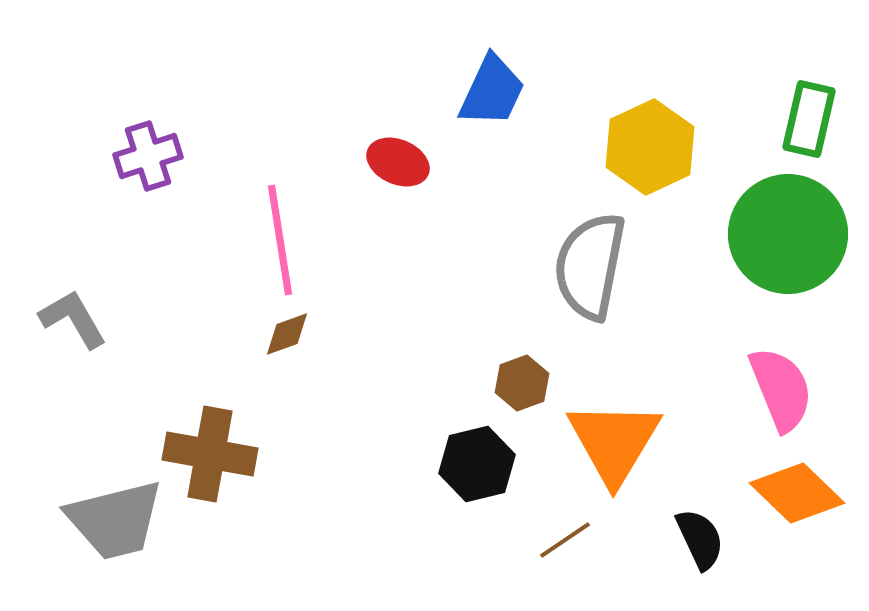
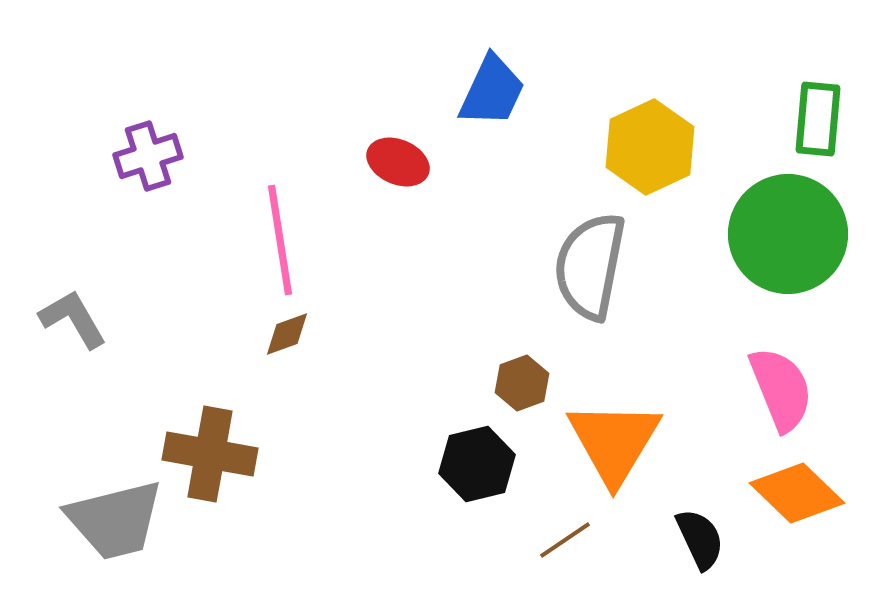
green rectangle: moved 9 px right; rotated 8 degrees counterclockwise
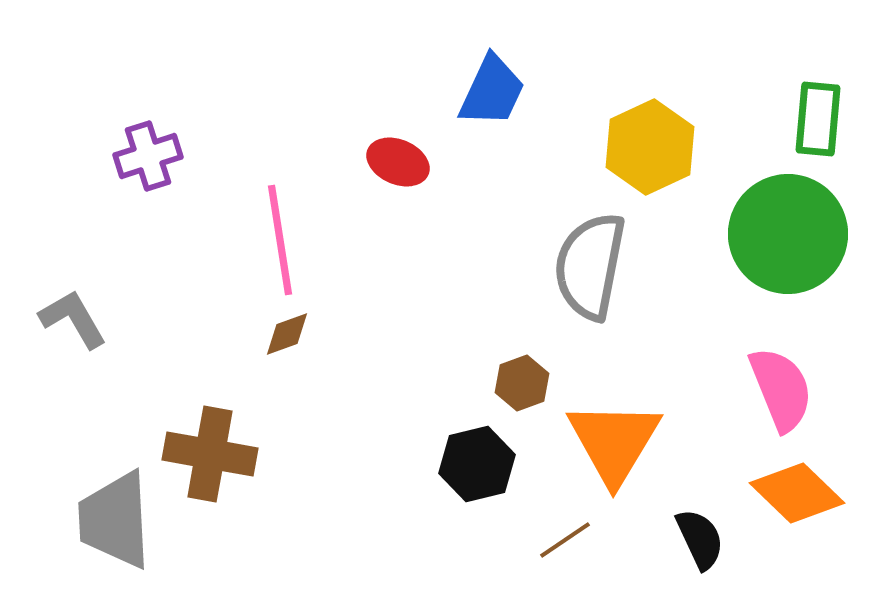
gray trapezoid: rotated 101 degrees clockwise
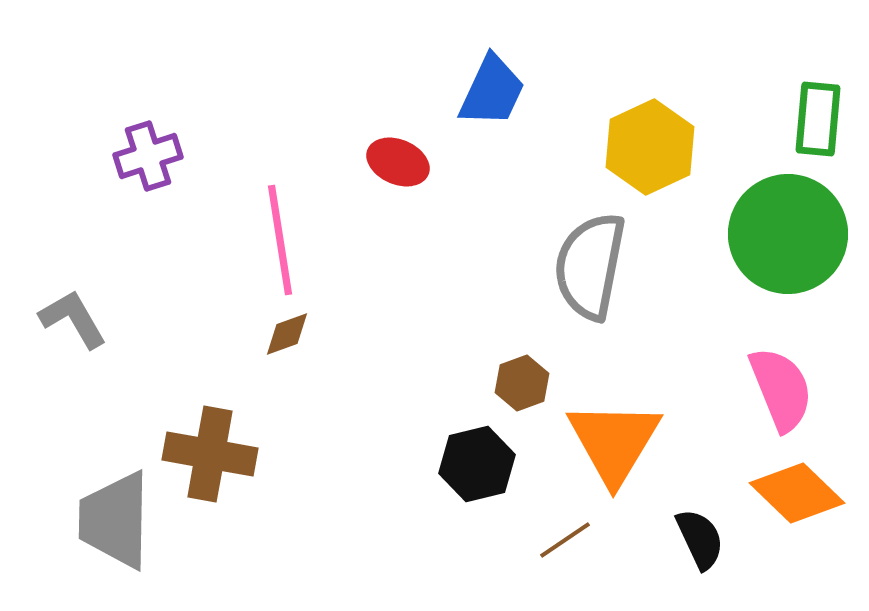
gray trapezoid: rotated 4 degrees clockwise
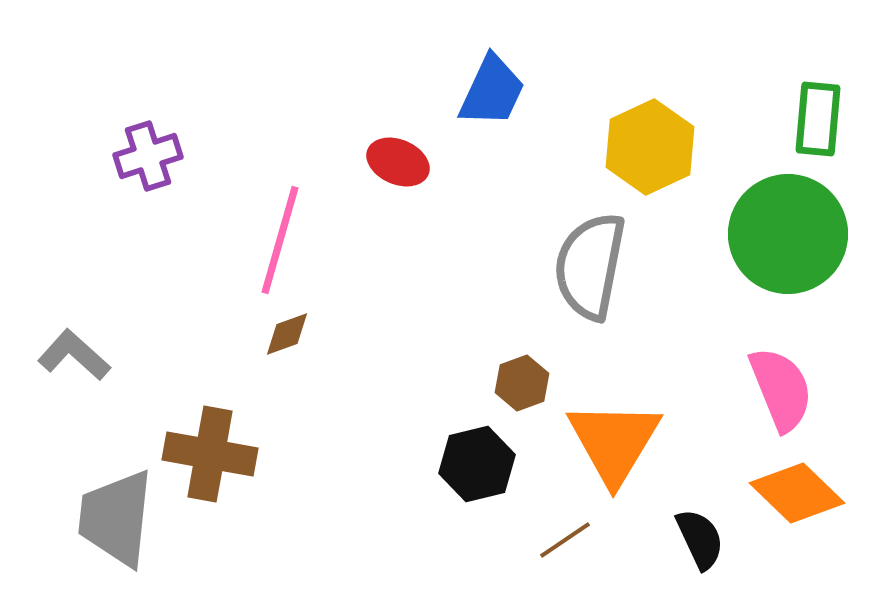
pink line: rotated 25 degrees clockwise
gray L-shape: moved 1 px right, 36 px down; rotated 18 degrees counterclockwise
gray trapezoid: moved 1 px right, 2 px up; rotated 5 degrees clockwise
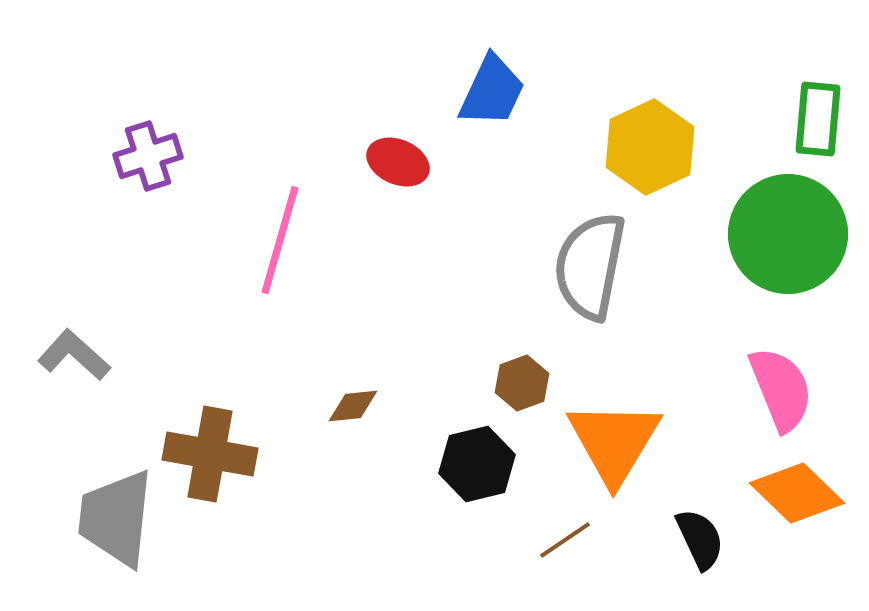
brown diamond: moved 66 px right, 72 px down; rotated 14 degrees clockwise
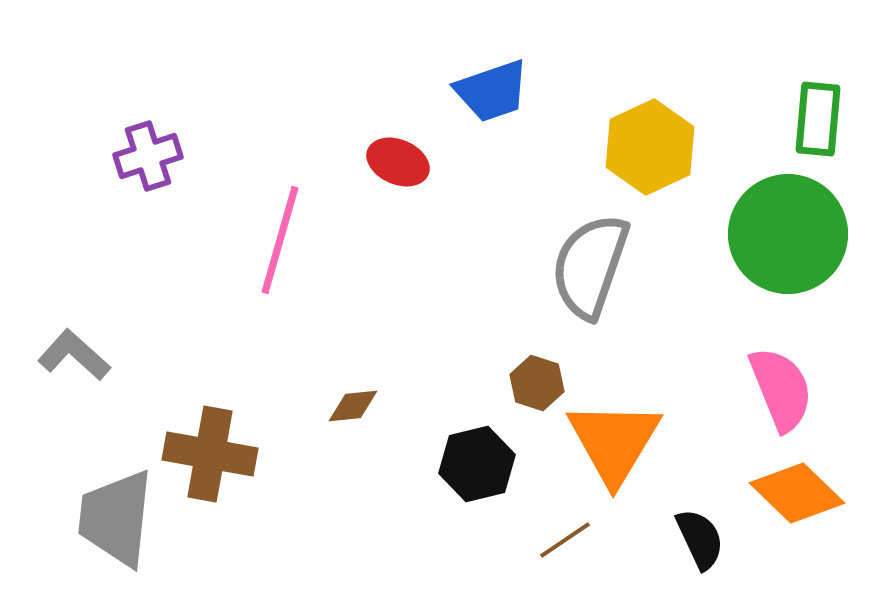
blue trapezoid: rotated 46 degrees clockwise
gray semicircle: rotated 8 degrees clockwise
brown hexagon: moved 15 px right; rotated 22 degrees counterclockwise
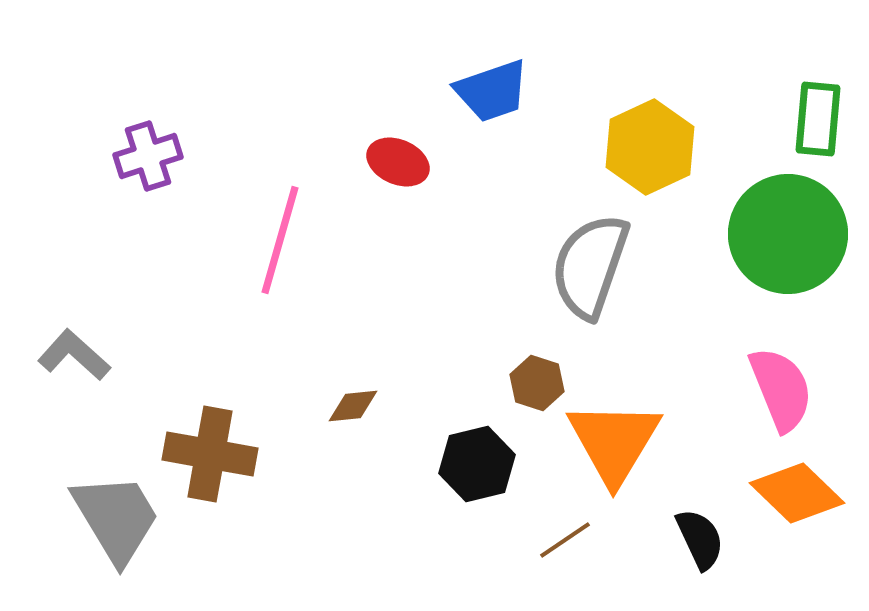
gray trapezoid: rotated 143 degrees clockwise
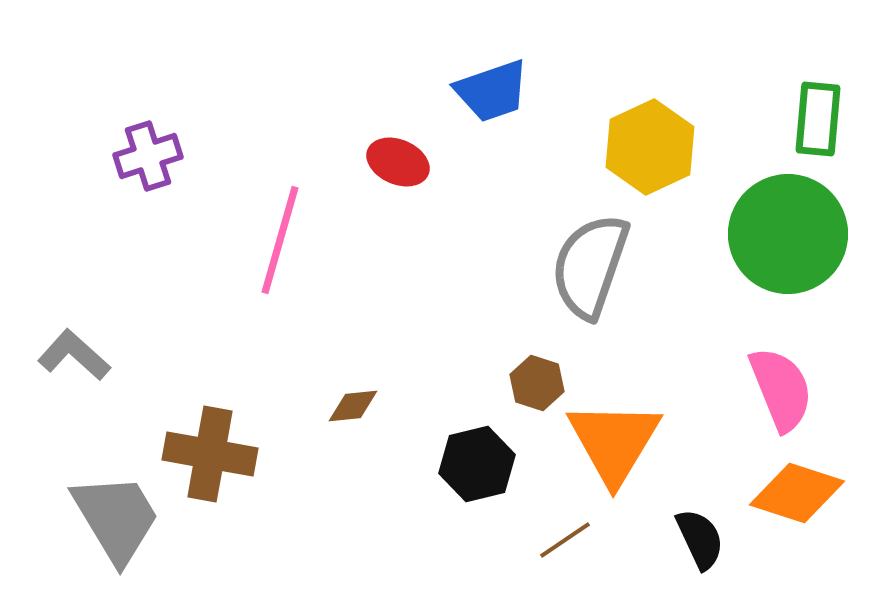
orange diamond: rotated 26 degrees counterclockwise
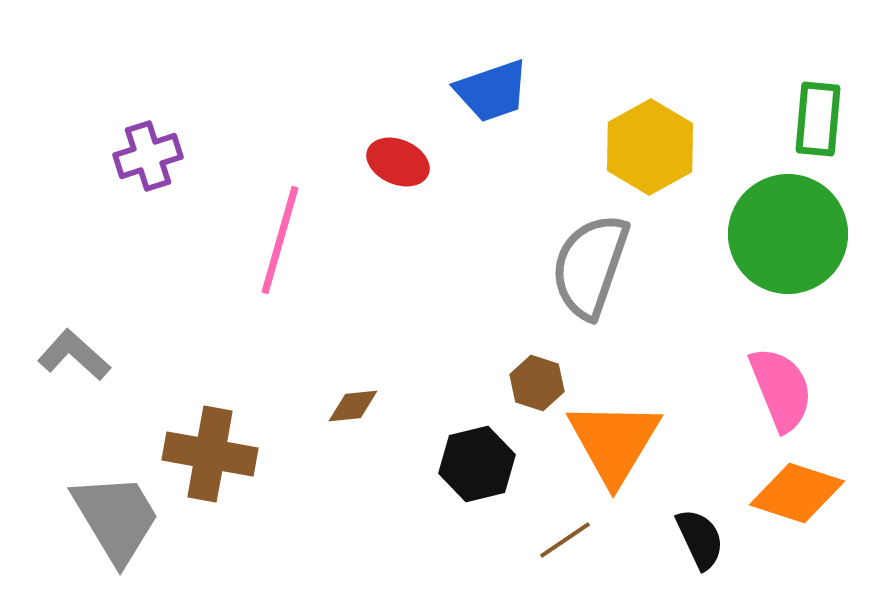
yellow hexagon: rotated 4 degrees counterclockwise
